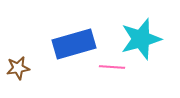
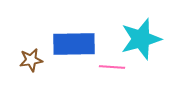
blue rectangle: rotated 15 degrees clockwise
brown star: moved 13 px right, 8 px up
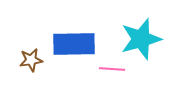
pink line: moved 2 px down
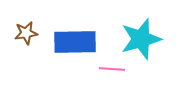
blue rectangle: moved 1 px right, 2 px up
brown star: moved 5 px left, 27 px up
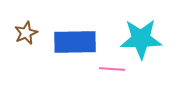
brown star: rotated 15 degrees counterclockwise
cyan star: rotated 15 degrees clockwise
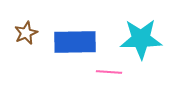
pink line: moved 3 px left, 3 px down
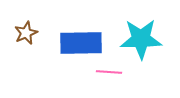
blue rectangle: moved 6 px right, 1 px down
